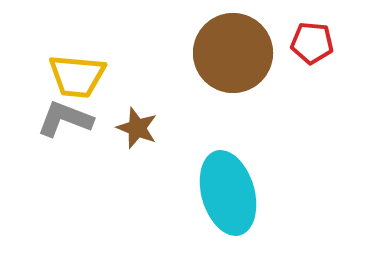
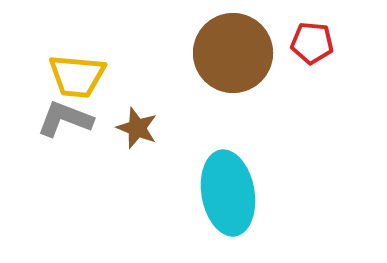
cyan ellipse: rotated 6 degrees clockwise
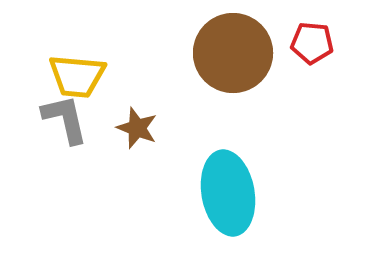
gray L-shape: rotated 56 degrees clockwise
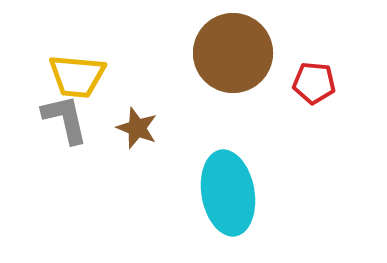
red pentagon: moved 2 px right, 40 px down
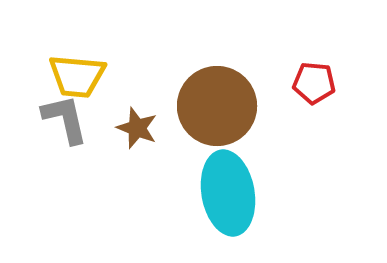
brown circle: moved 16 px left, 53 px down
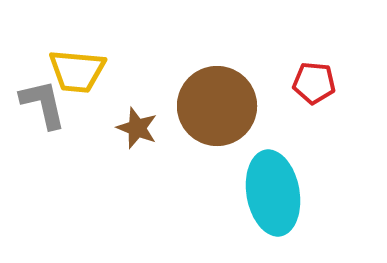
yellow trapezoid: moved 5 px up
gray L-shape: moved 22 px left, 15 px up
cyan ellipse: moved 45 px right
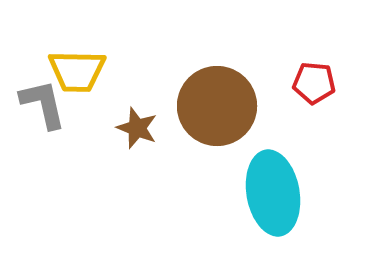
yellow trapezoid: rotated 4 degrees counterclockwise
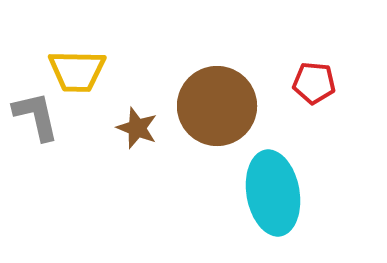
gray L-shape: moved 7 px left, 12 px down
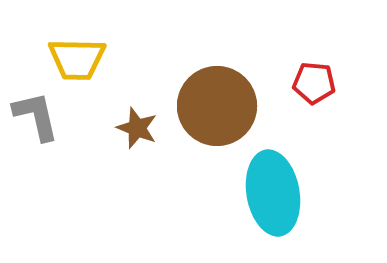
yellow trapezoid: moved 12 px up
